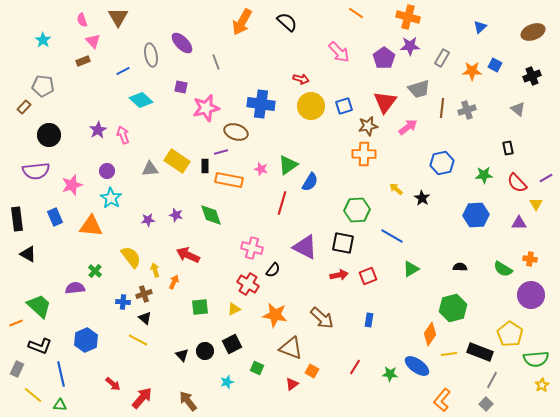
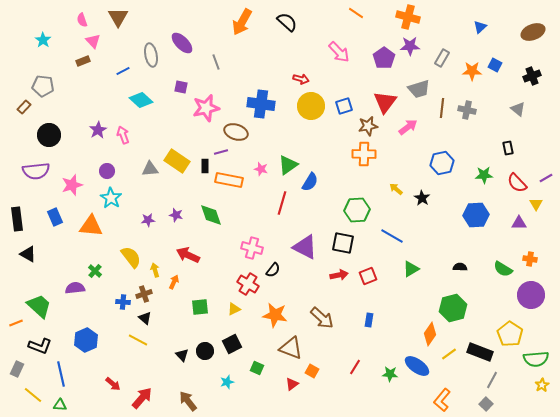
gray cross at (467, 110): rotated 30 degrees clockwise
yellow line at (449, 354): rotated 28 degrees counterclockwise
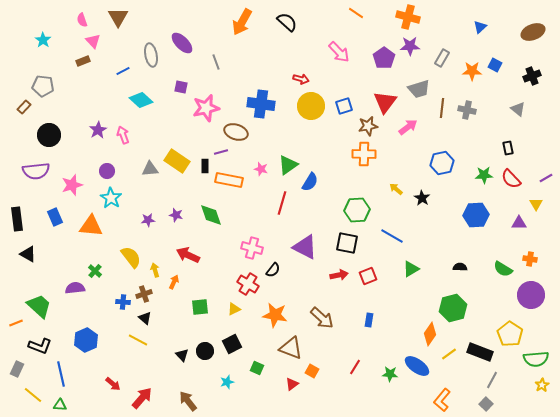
red semicircle at (517, 183): moved 6 px left, 4 px up
black square at (343, 243): moved 4 px right
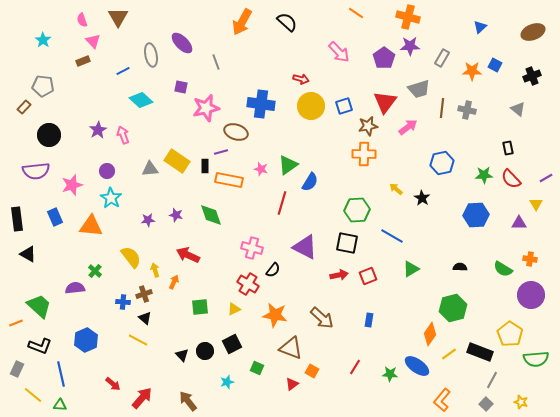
yellow star at (542, 385): moved 21 px left, 17 px down; rotated 24 degrees counterclockwise
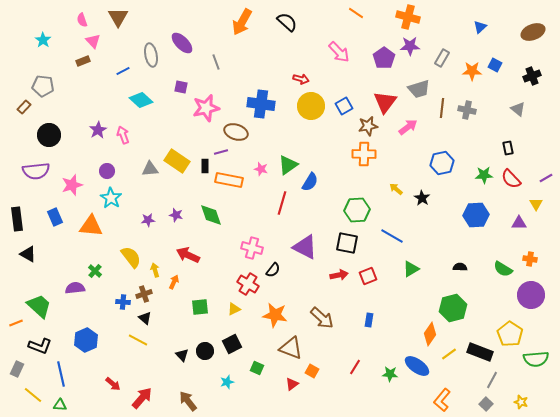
blue square at (344, 106): rotated 12 degrees counterclockwise
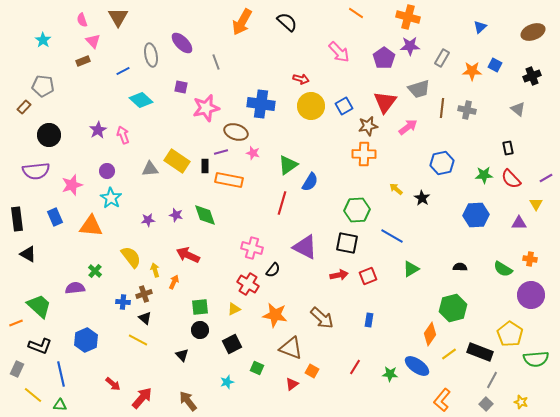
pink star at (261, 169): moved 8 px left, 16 px up
green diamond at (211, 215): moved 6 px left
black circle at (205, 351): moved 5 px left, 21 px up
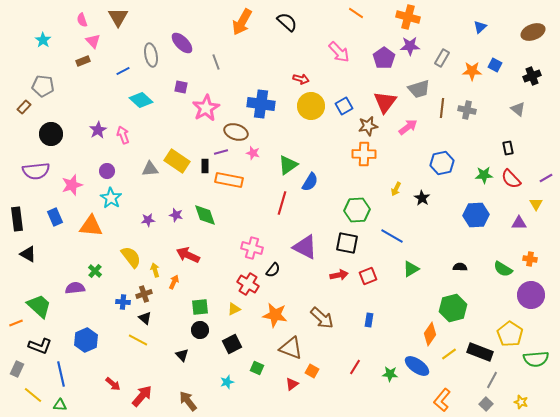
pink star at (206, 108): rotated 16 degrees counterclockwise
black circle at (49, 135): moved 2 px right, 1 px up
yellow arrow at (396, 189): rotated 104 degrees counterclockwise
red arrow at (142, 398): moved 2 px up
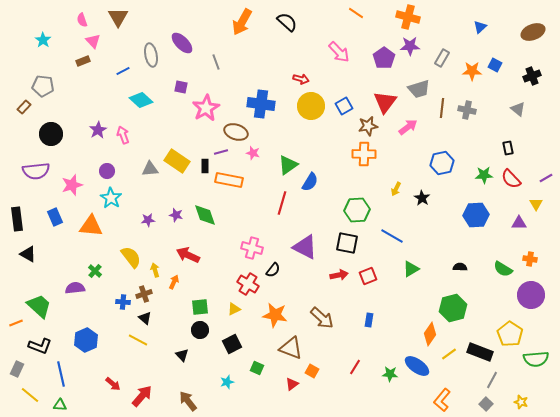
yellow line at (33, 395): moved 3 px left
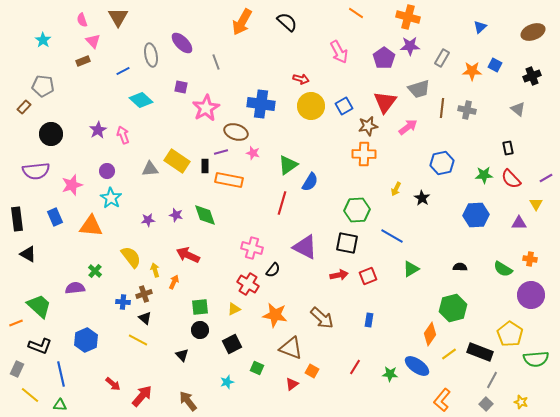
pink arrow at (339, 52): rotated 15 degrees clockwise
